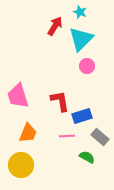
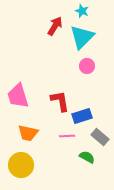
cyan star: moved 2 px right, 1 px up
cyan triangle: moved 1 px right, 2 px up
orange trapezoid: rotated 80 degrees clockwise
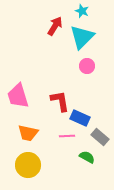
blue rectangle: moved 2 px left, 2 px down; rotated 42 degrees clockwise
yellow circle: moved 7 px right
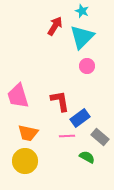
blue rectangle: rotated 60 degrees counterclockwise
yellow circle: moved 3 px left, 4 px up
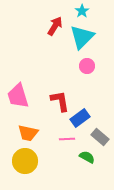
cyan star: rotated 16 degrees clockwise
pink line: moved 3 px down
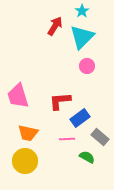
red L-shape: rotated 85 degrees counterclockwise
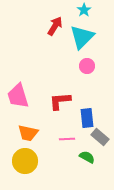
cyan star: moved 2 px right, 1 px up
blue rectangle: moved 7 px right; rotated 60 degrees counterclockwise
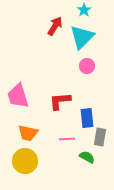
gray rectangle: rotated 60 degrees clockwise
